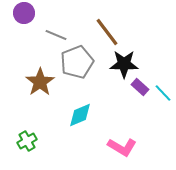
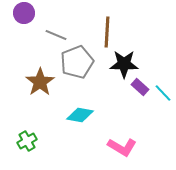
brown line: rotated 40 degrees clockwise
cyan diamond: rotated 32 degrees clockwise
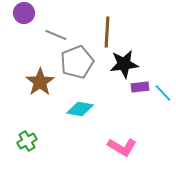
black star: rotated 8 degrees counterclockwise
purple rectangle: rotated 48 degrees counterclockwise
cyan diamond: moved 6 px up
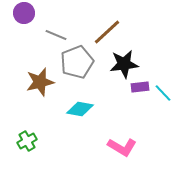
brown line: rotated 44 degrees clockwise
brown star: rotated 20 degrees clockwise
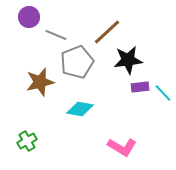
purple circle: moved 5 px right, 4 px down
black star: moved 4 px right, 4 px up
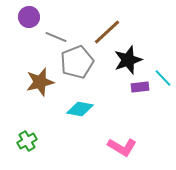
gray line: moved 2 px down
black star: rotated 12 degrees counterclockwise
cyan line: moved 15 px up
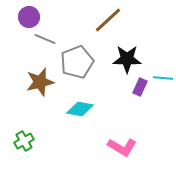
brown line: moved 1 px right, 12 px up
gray line: moved 11 px left, 2 px down
black star: moved 1 px left, 1 px up; rotated 20 degrees clockwise
cyan line: rotated 42 degrees counterclockwise
purple rectangle: rotated 60 degrees counterclockwise
green cross: moved 3 px left
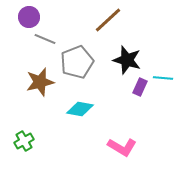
black star: moved 1 px down; rotated 16 degrees clockwise
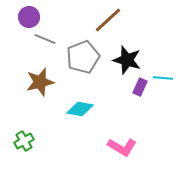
gray pentagon: moved 6 px right, 5 px up
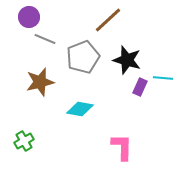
pink L-shape: rotated 120 degrees counterclockwise
